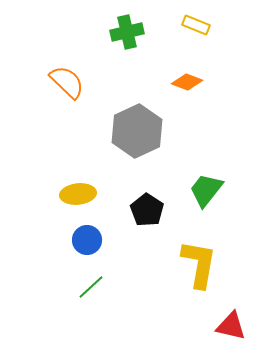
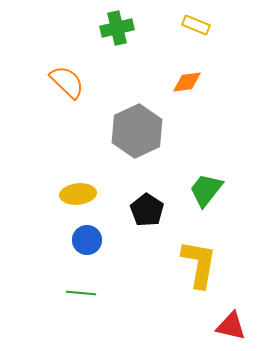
green cross: moved 10 px left, 4 px up
orange diamond: rotated 28 degrees counterclockwise
green line: moved 10 px left, 6 px down; rotated 48 degrees clockwise
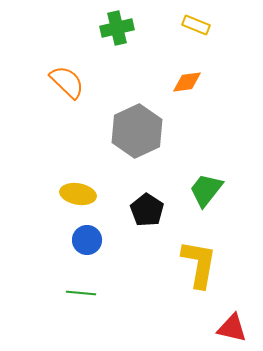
yellow ellipse: rotated 16 degrees clockwise
red triangle: moved 1 px right, 2 px down
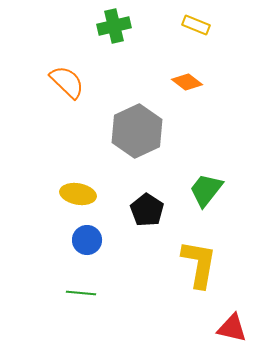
green cross: moved 3 px left, 2 px up
orange diamond: rotated 44 degrees clockwise
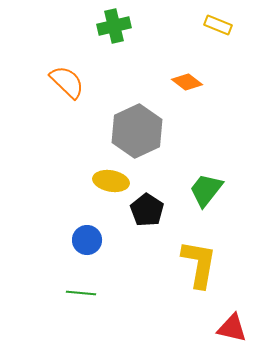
yellow rectangle: moved 22 px right
yellow ellipse: moved 33 px right, 13 px up
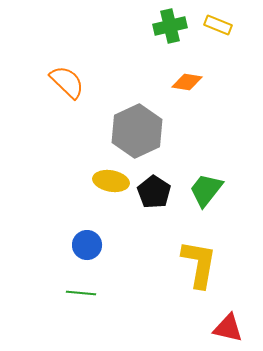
green cross: moved 56 px right
orange diamond: rotated 28 degrees counterclockwise
black pentagon: moved 7 px right, 18 px up
blue circle: moved 5 px down
red triangle: moved 4 px left
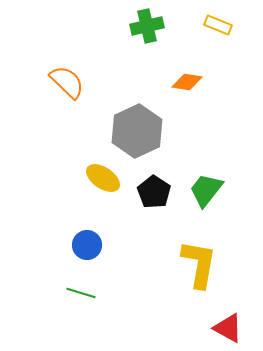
green cross: moved 23 px left
yellow ellipse: moved 8 px left, 3 px up; rotated 24 degrees clockwise
green line: rotated 12 degrees clockwise
red triangle: rotated 16 degrees clockwise
